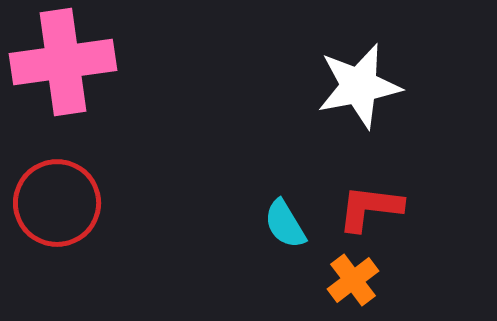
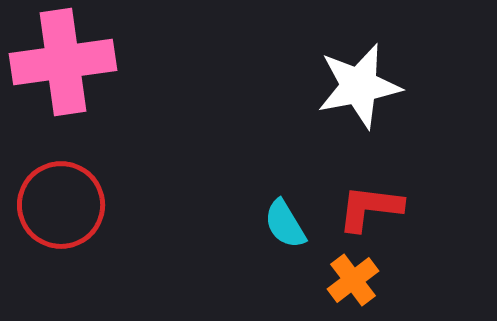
red circle: moved 4 px right, 2 px down
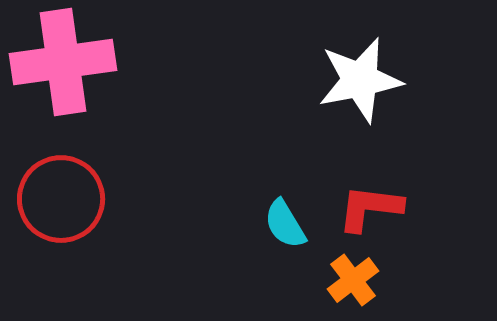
white star: moved 1 px right, 6 px up
red circle: moved 6 px up
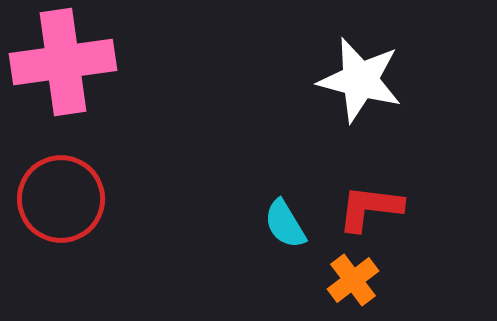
white star: rotated 26 degrees clockwise
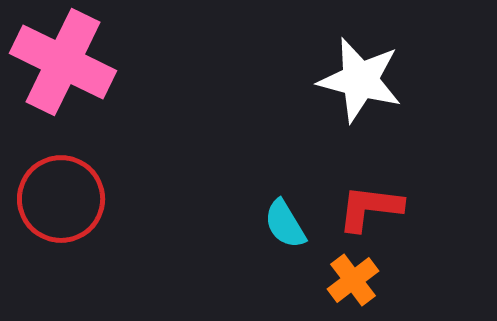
pink cross: rotated 34 degrees clockwise
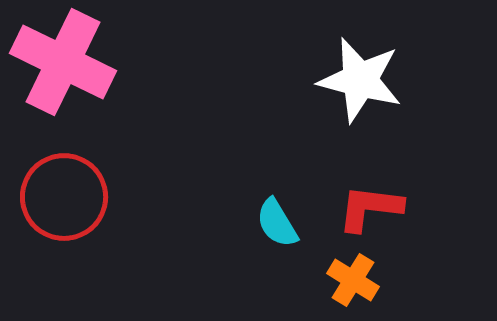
red circle: moved 3 px right, 2 px up
cyan semicircle: moved 8 px left, 1 px up
orange cross: rotated 21 degrees counterclockwise
